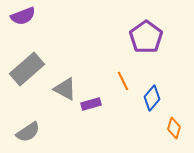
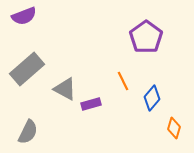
purple semicircle: moved 1 px right
gray semicircle: rotated 30 degrees counterclockwise
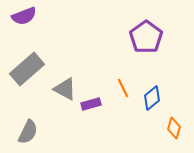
orange line: moved 7 px down
blue diamond: rotated 10 degrees clockwise
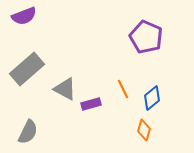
purple pentagon: rotated 12 degrees counterclockwise
orange line: moved 1 px down
orange diamond: moved 30 px left, 2 px down
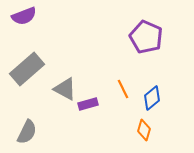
purple rectangle: moved 3 px left
gray semicircle: moved 1 px left
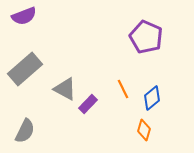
gray rectangle: moved 2 px left
purple rectangle: rotated 30 degrees counterclockwise
gray semicircle: moved 2 px left, 1 px up
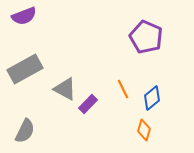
gray rectangle: rotated 12 degrees clockwise
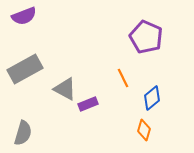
orange line: moved 11 px up
purple rectangle: rotated 24 degrees clockwise
gray semicircle: moved 2 px left, 2 px down; rotated 10 degrees counterclockwise
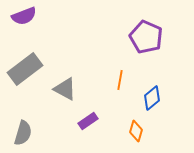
gray rectangle: rotated 8 degrees counterclockwise
orange line: moved 3 px left, 2 px down; rotated 36 degrees clockwise
purple rectangle: moved 17 px down; rotated 12 degrees counterclockwise
orange diamond: moved 8 px left, 1 px down
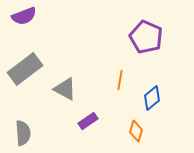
gray semicircle: rotated 20 degrees counterclockwise
